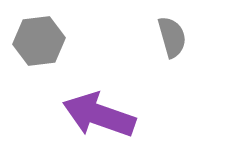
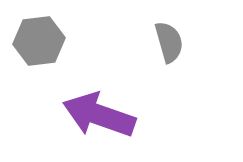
gray semicircle: moved 3 px left, 5 px down
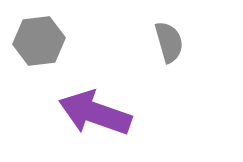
purple arrow: moved 4 px left, 2 px up
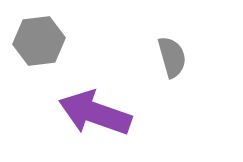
gray semicircle: moved 3 px right, 15 px down
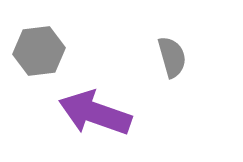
gray hexagon: moved 10 px down
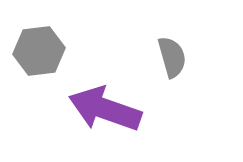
purple arrow: moved 10 px right, 4 px up
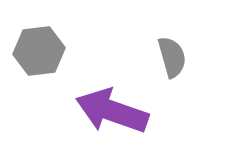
purple arrow: moved 7 px right, 2 px down
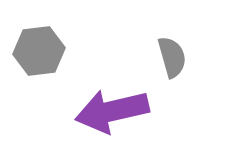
purple arrow: rotated 32 degrees counterclockwise
